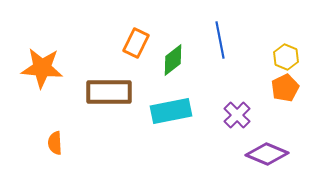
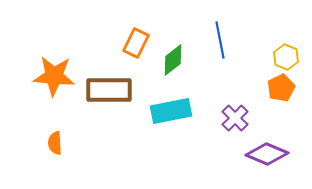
orange star: moved 12 px right, 8 px down
orange pentagon: moved 4 px left
brown rectangle: moved 2 px up
purple cross: moved 2 px left, 3 px down
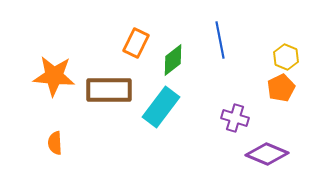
cyan rectangle: moved 10 px left, 4 px up; rotated 42 degrees counterclockwise
purple cross: rotated 28 degrees counterclockwise
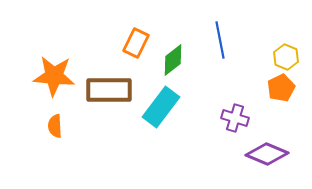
orange semicircle: moved 17 px up
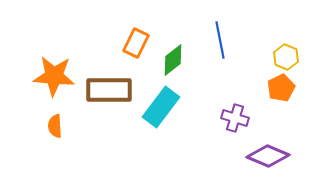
purple diamond: moved 1 px right, 2 px down
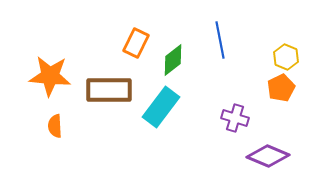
orange star: moved 4 px left
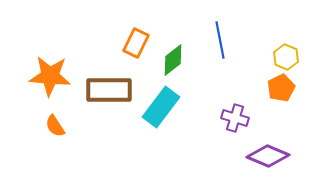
orange semicircle: rotated 30 degrees counterclockwise
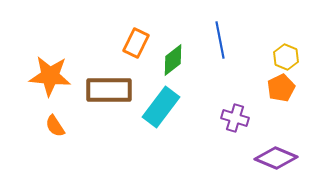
purple diamond: moved 8 px right, 2 px down
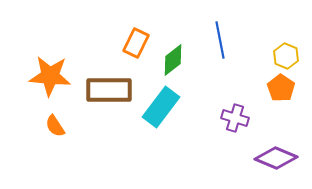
yellow hexagon: moved 1 px up
orange pentagon: rotated 12 degrees counterclockwise
